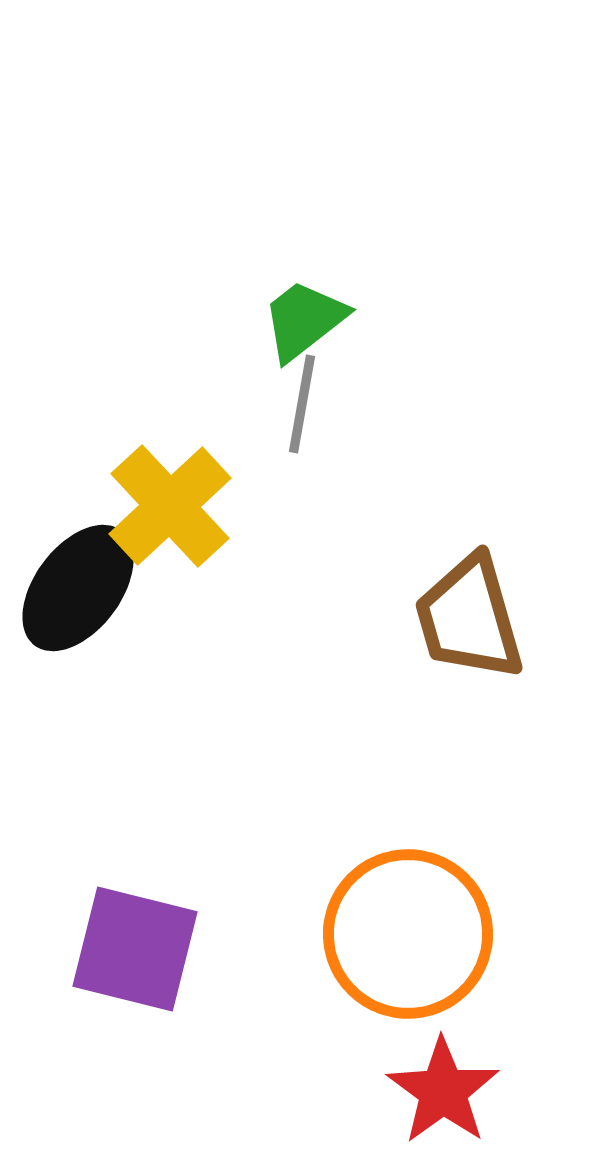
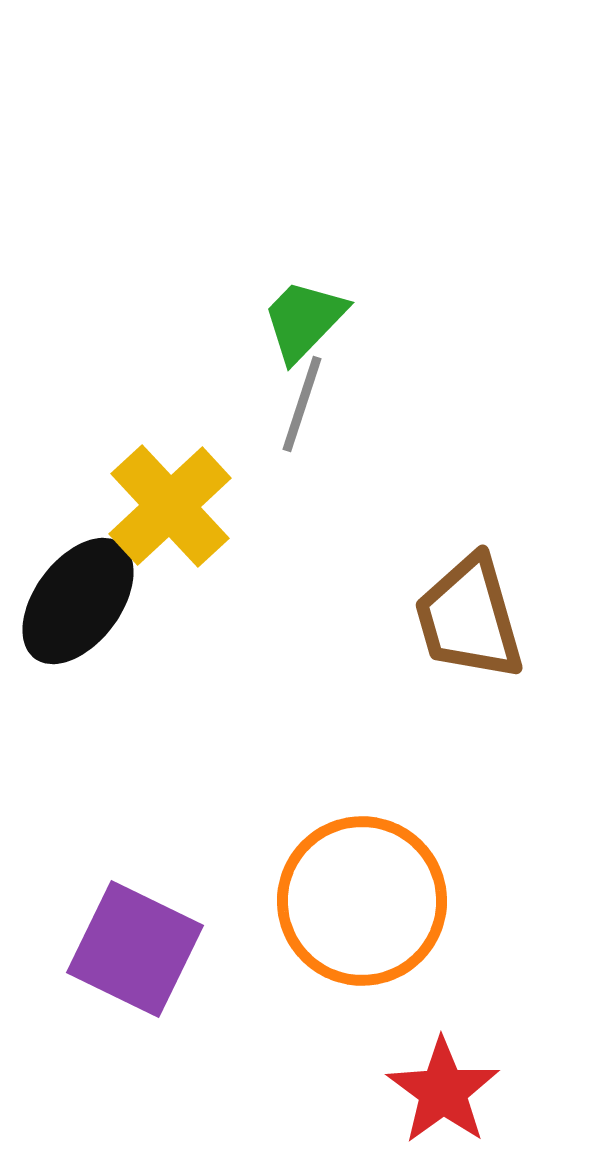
green trapezoid: rotated 8 degrees counterclockwise
gray line: rotated 8 degrees clockwise
black ellipse: moved 13 px down
orange circle: moved 46 px left, 33 px up
purple square: rotated 12 degrees clockwise
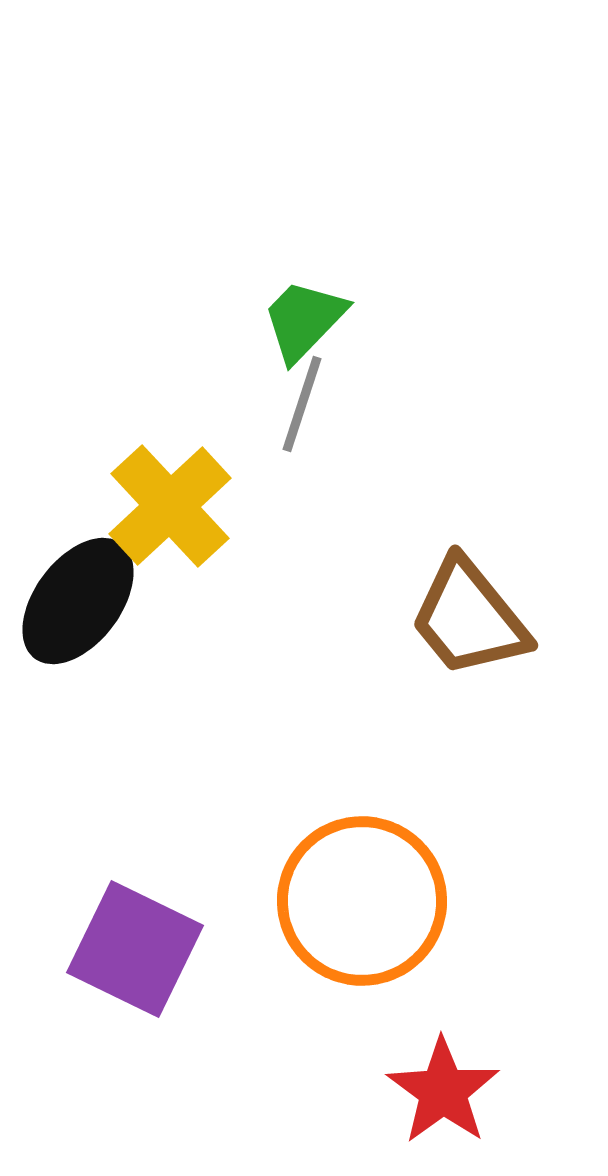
brown trapezoid: rotated 23 degrees counterclockwise
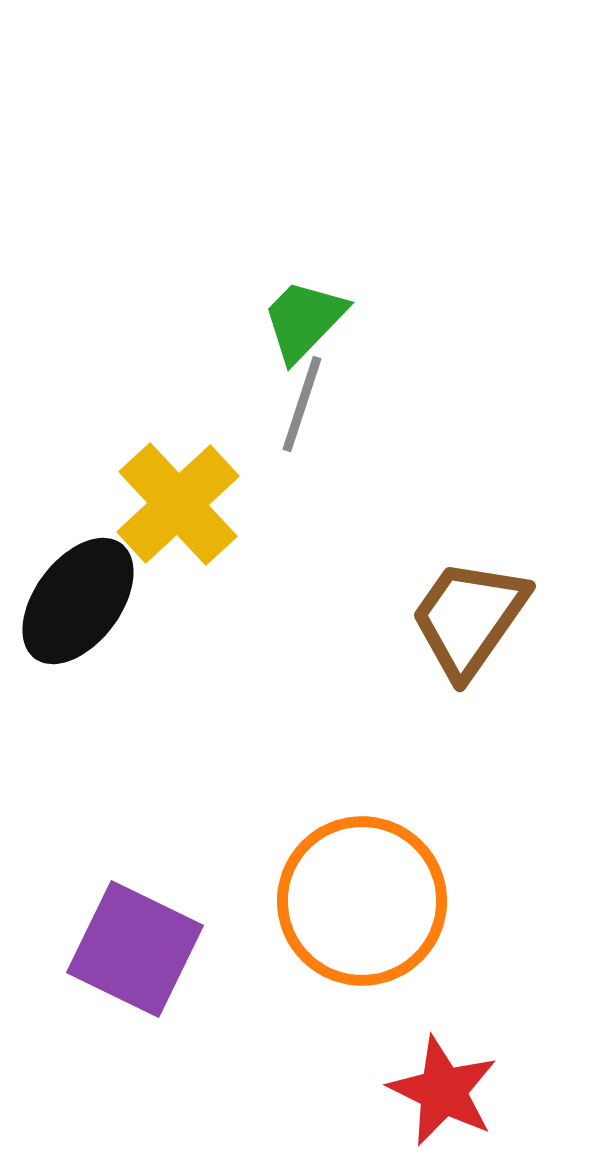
yellow cross: moved 8 px right, 2 px up
brown trapezoid: rotated 74 degrees clockwise
red star: rotated 10 degrees counterclockwise
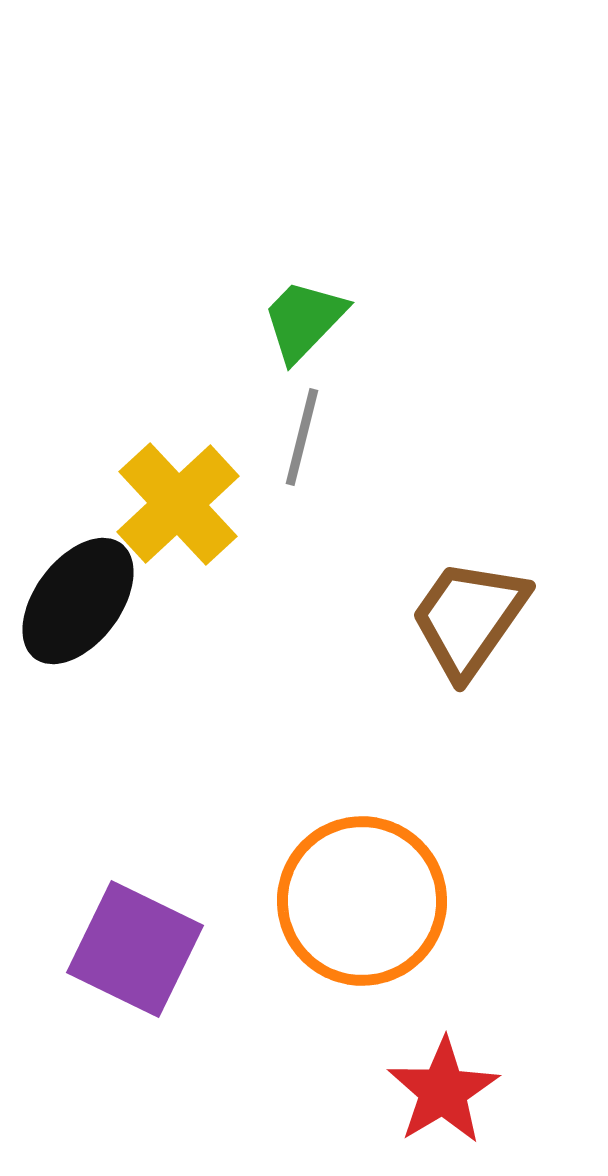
gray line: moved 33 px down; rotated 4 degrees counterclockwise
red star: rotated 15 degrees clockwise
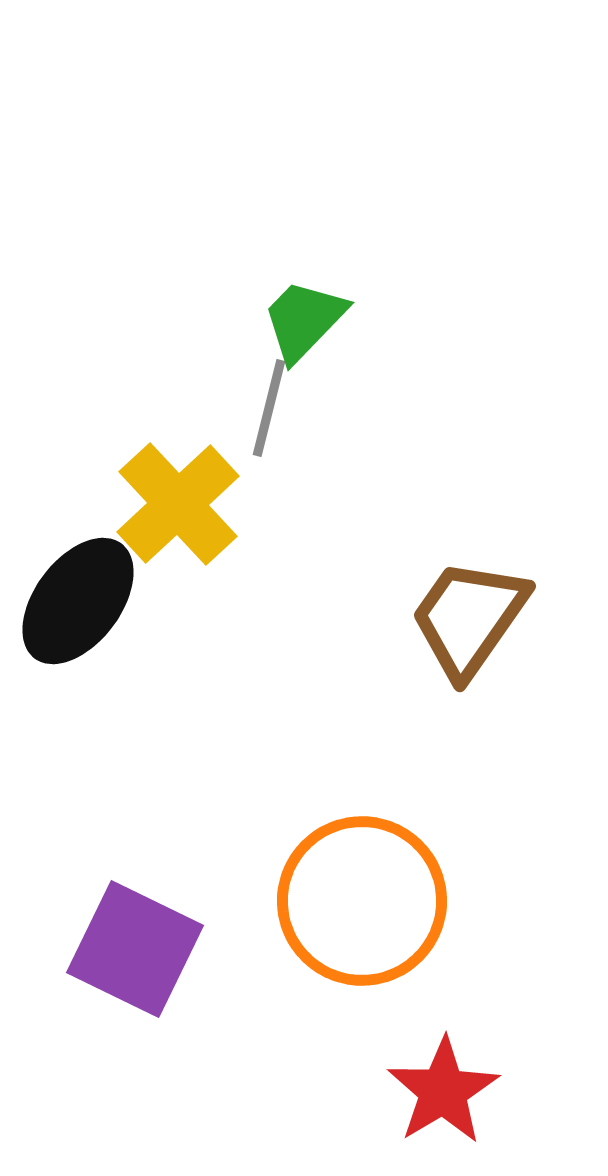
gray line: moved 33 px left, 29 px up
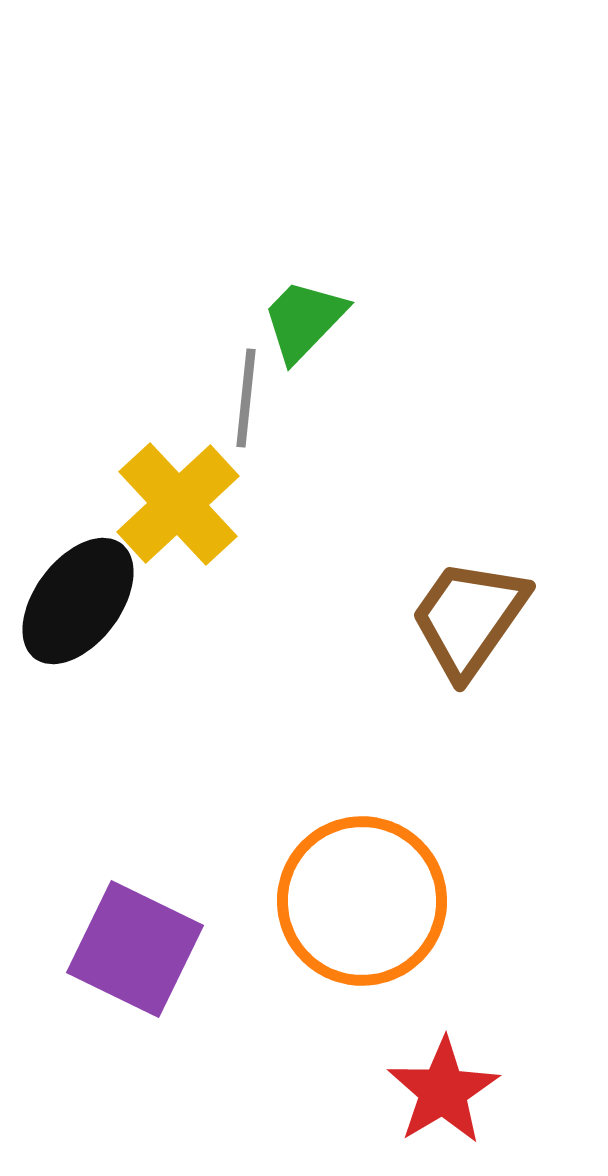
gray line: moved 23 px left, 10 px up; rotated 8 degrees counterclockwise
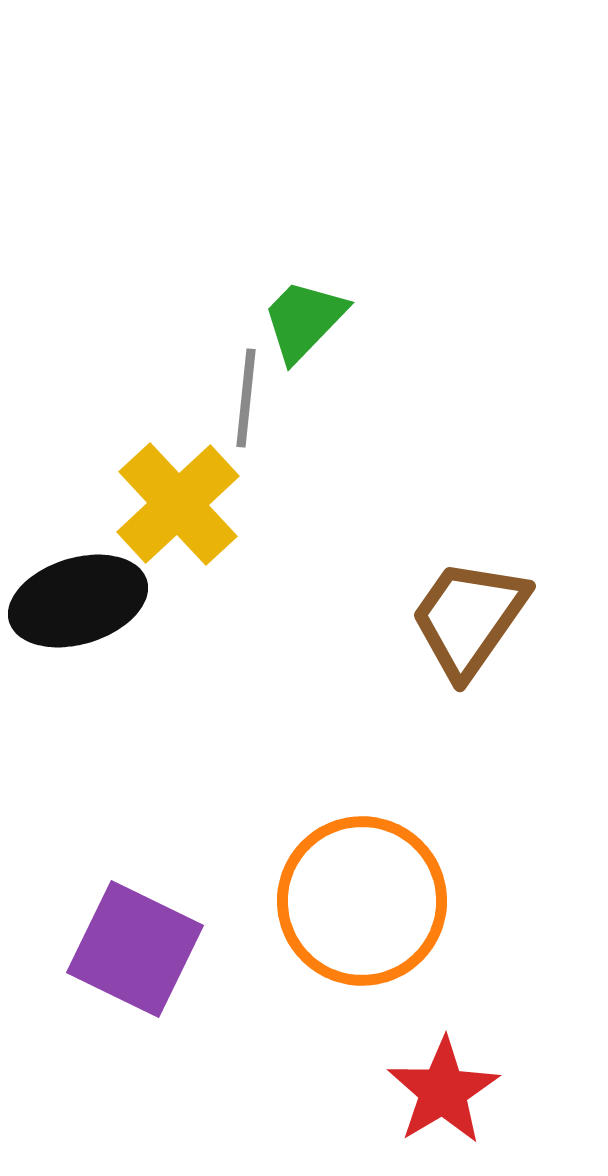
black ellipse: rotated 36 degrees clockwise
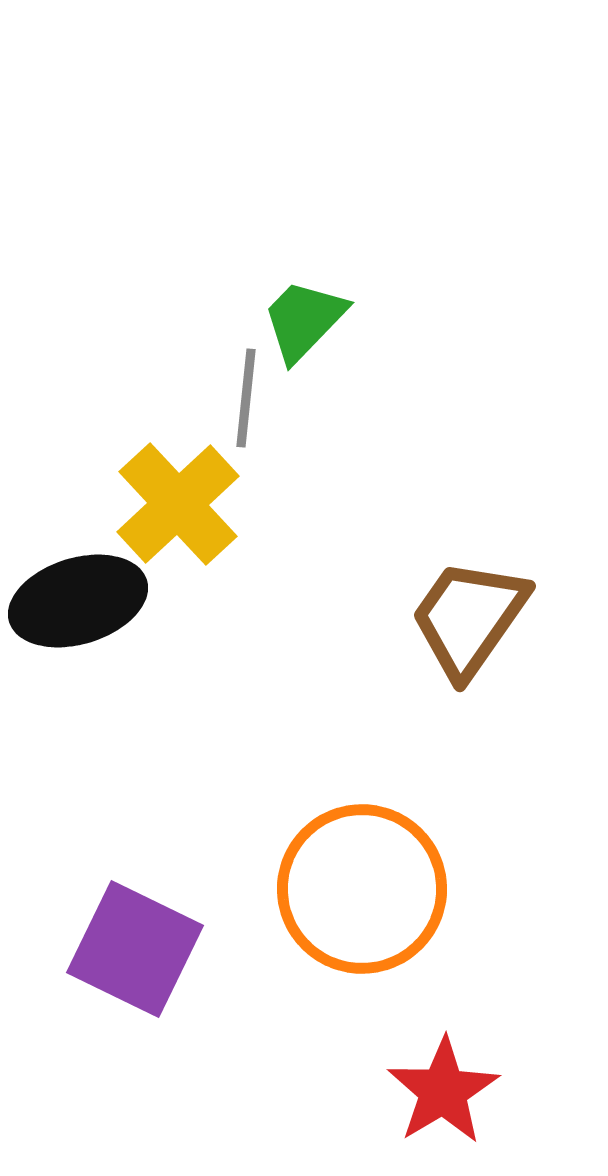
orange circle: moved 12 px up
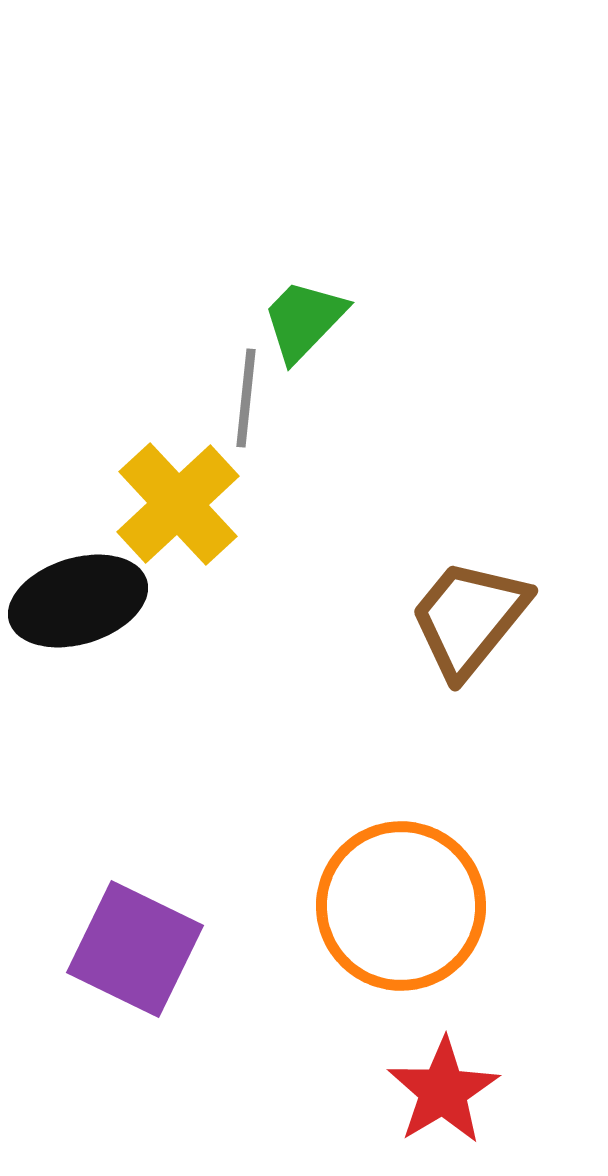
brown trapezoid: rotated 4 degrees clockwise
orange circle: moved 39 px right, 17 px down
